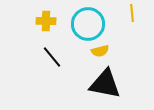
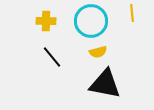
cyan circle: moved 3 px right, 3 px up
yellow semicircle: moved 2 px left, 1 px down
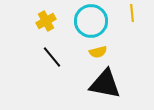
yellow cross: rotated 30 degrees counterclockwise
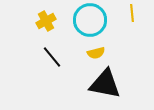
cyan circle: moved 1 px left, 1 px up
yellow semicircle: moved 2 px left, 1 px down
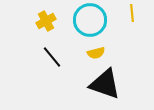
black triangle: rotated 8 degrees clockwise
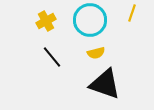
yellow line: rotated 24 degrees clockwise
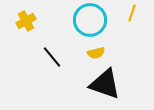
yellow cross: moved 20 px left
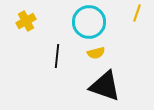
yellow line: moved 5 px right
cyan circle: moved 1 px left, 2 px down
black line: moved 5 px right, 1 px up; rotated 45 degrees clockwise
black triangle: moved 2 px down
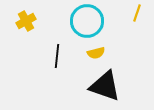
cyan circle: moved 2 px left, 1 px up
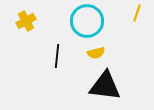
black triangle: rotated 12 degrees counterclockwise
